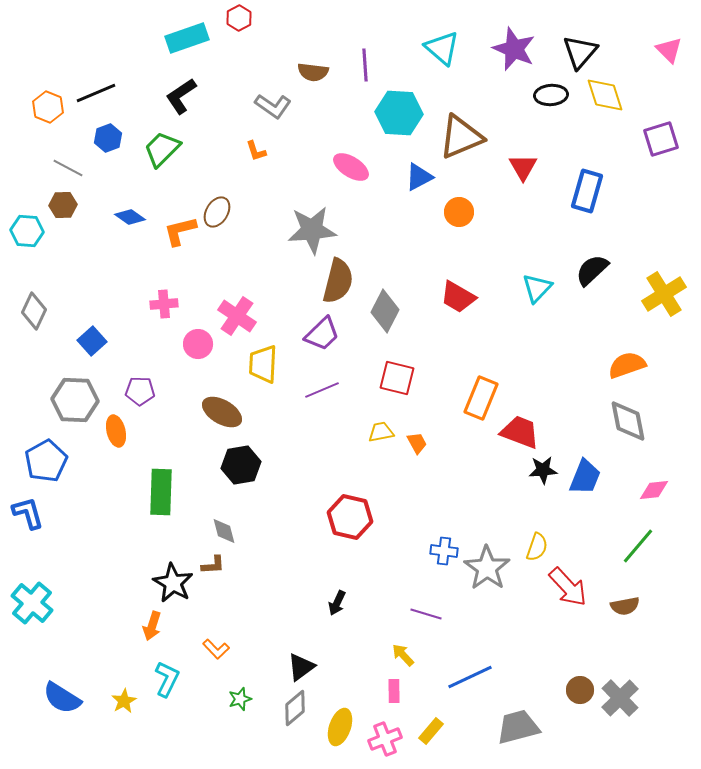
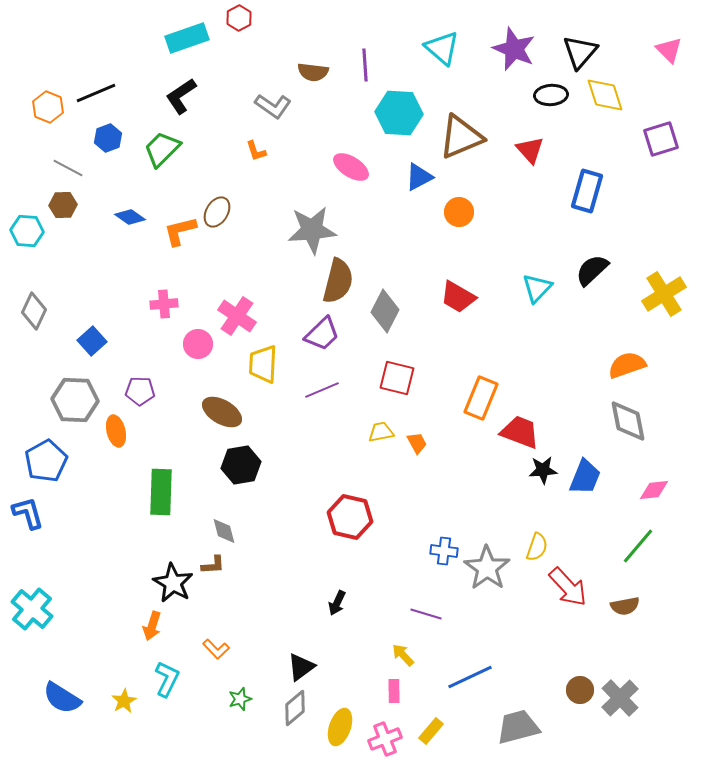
red triangle at (523, 167): moved 7 px right, 17 px up; rotated 12 degrees counterclockwise
cyan cross at (32, 603): moved 6 px down
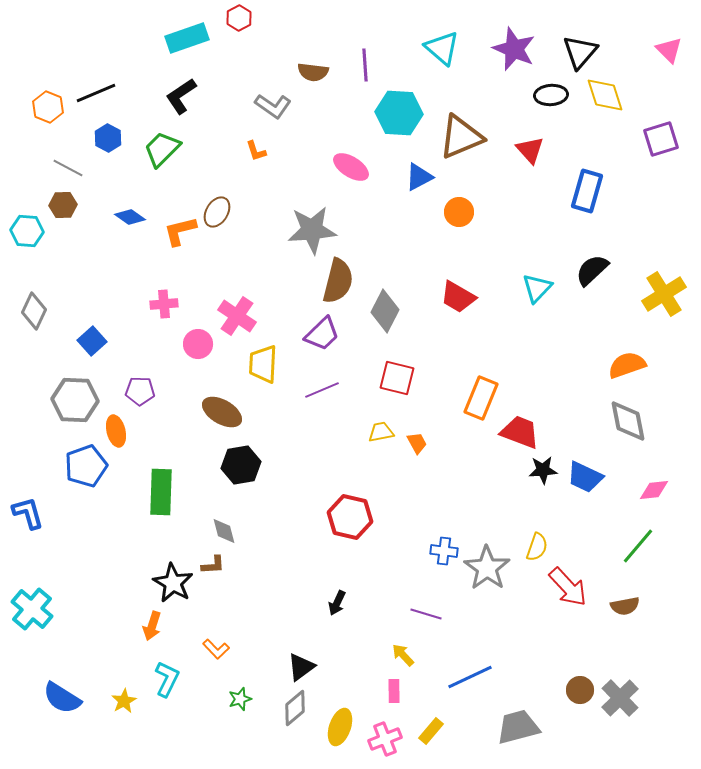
blue hexagon at (108, 138): rotated 12 degrees counterclockwise
blue pentagon at (46, 461): moved 40 px right, 5 px down; rotated 9 degrees clockwise
blue trapezoid at (585, 477): rotated 93 degrees clockwise
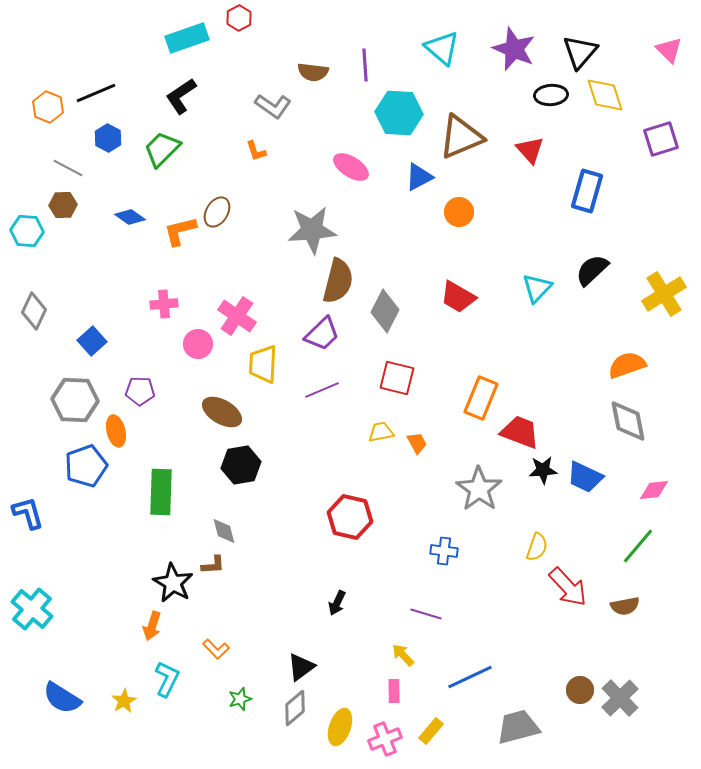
gray star at (487, 568): moved 8 px left, 79 px up
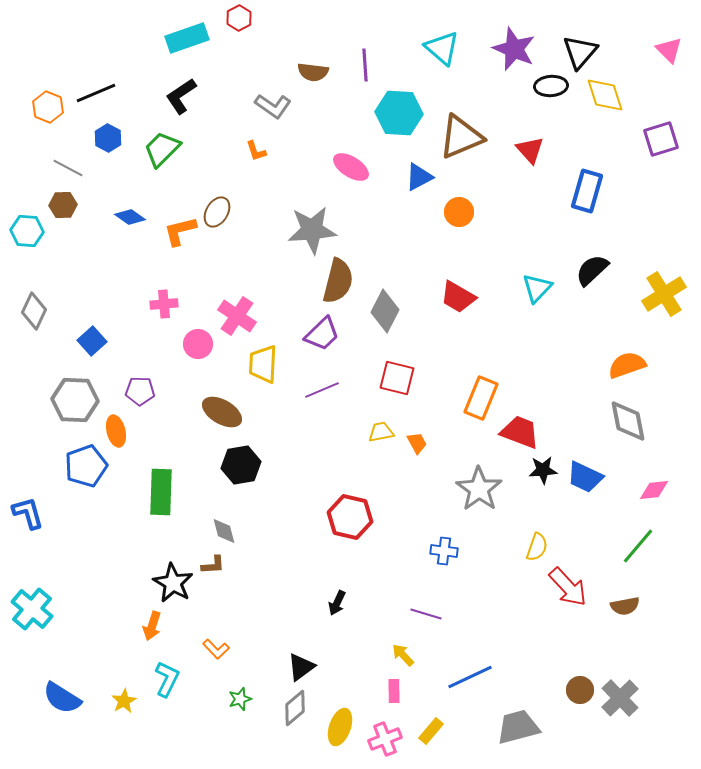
black ellipse at (551, 95): moved 9 px up
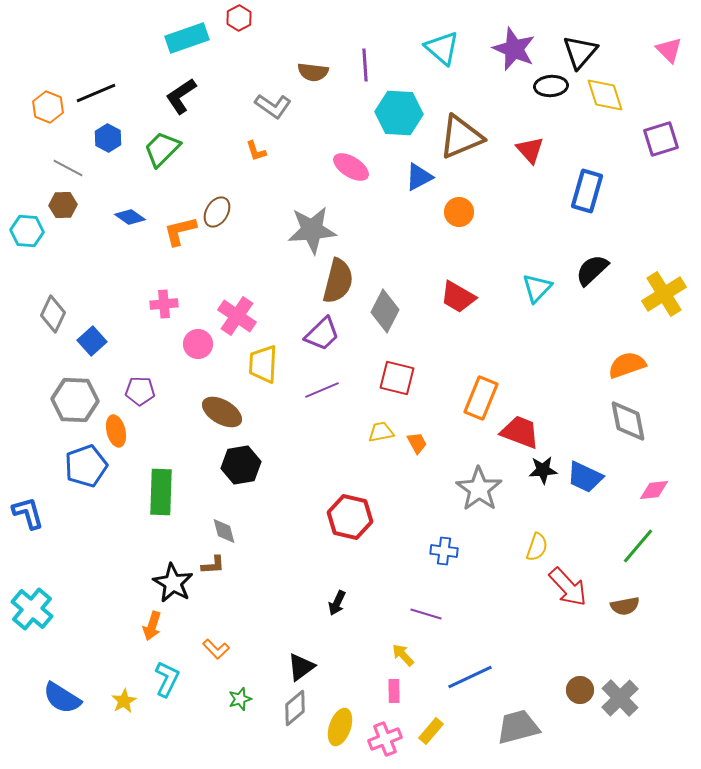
gray diamond at (34, 311): moved 19 px right, 3 px down
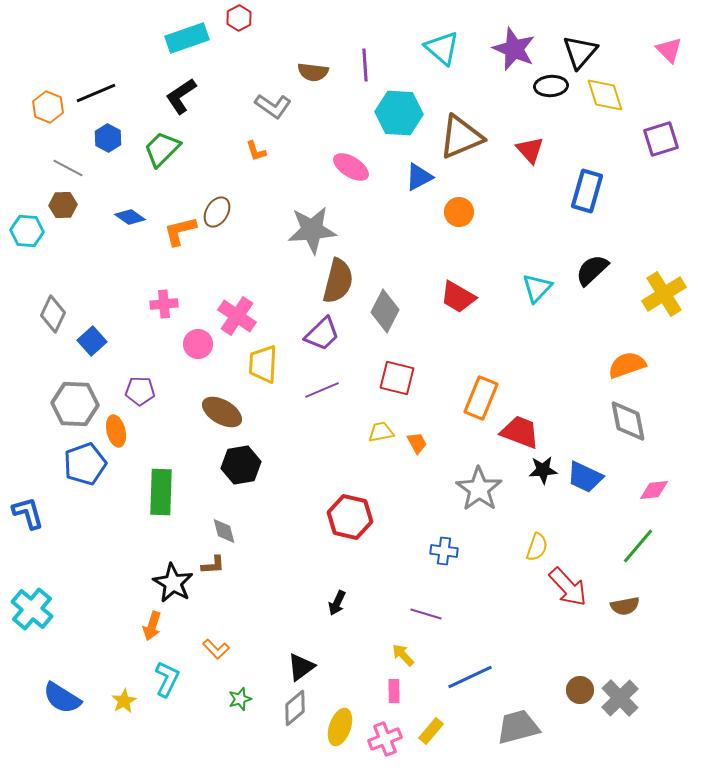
gray hexagon at (75, 400): moved 4 px down
blue pentagon at (86, 466): moved 1 px left, 2 px up
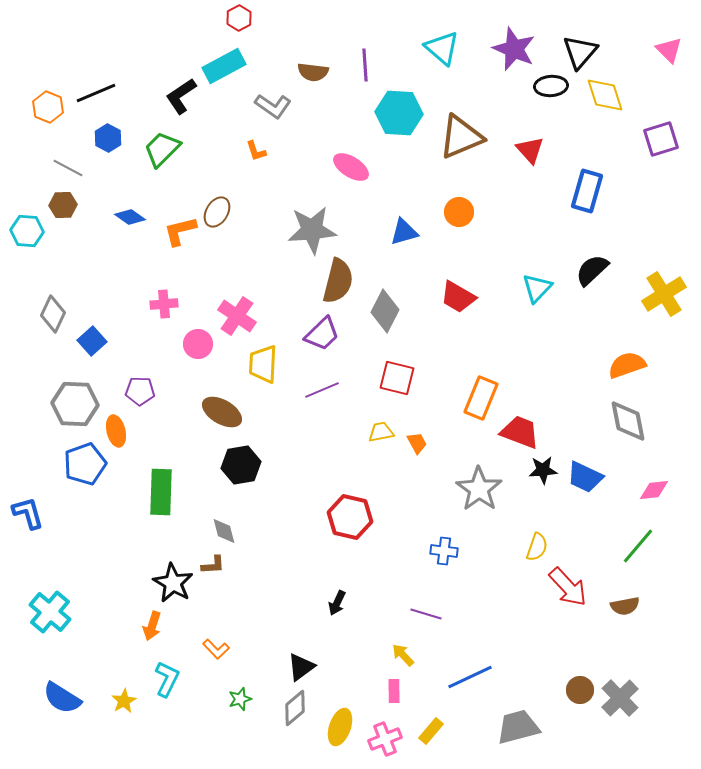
cyan rectangle at (187, 38): moved 37 px right, 28 px down; rotated 9 degrees counterclockwise
blue triangle at (419, 177): moved 15 px left, 55 px down; rotated 12 degrees clockwise
cyan cross at (32, 609): moved 18 px right, 3 px down
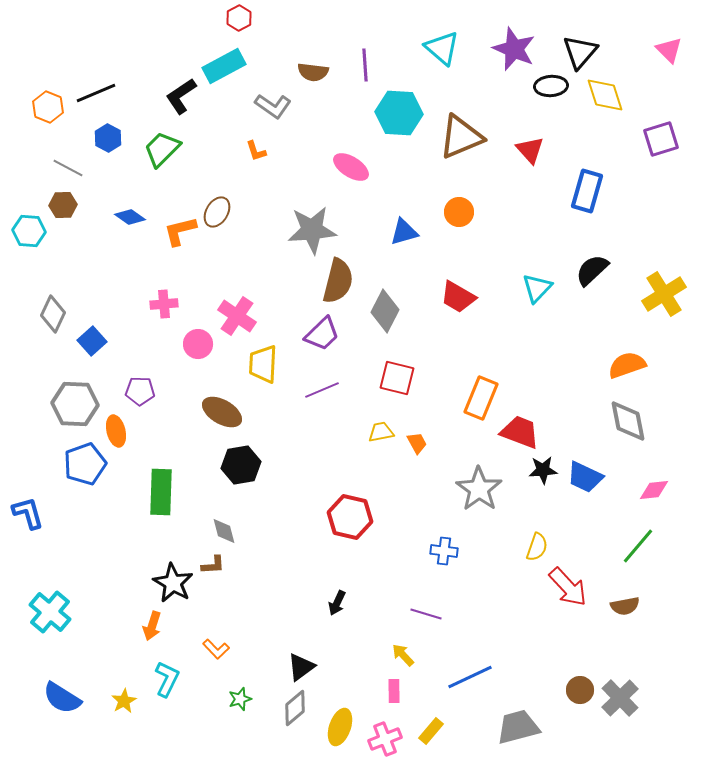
cyan hexagon at (27, 231): moved 2 px right
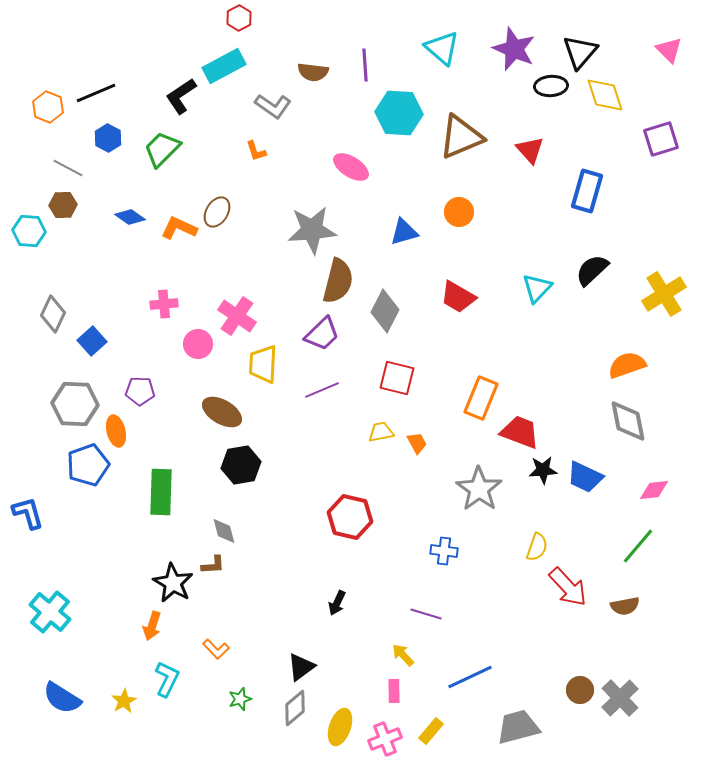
orange L-shape at (180, 231): moved 1 px left, 3 px up; rotated 39 degrees clockwise
blue pentagon at (85, 464): moved 3 px right, 1 px down
